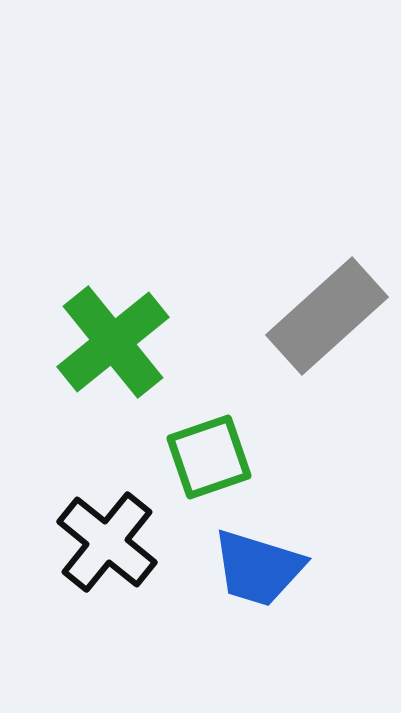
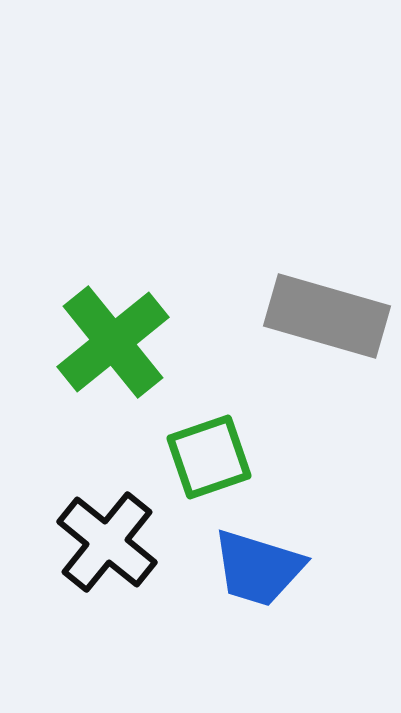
gray rectangle: rotated 58 degrees clockwise
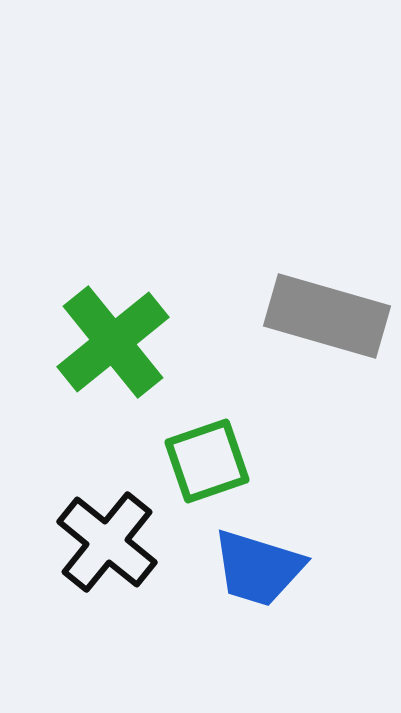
green square: moved 2 px left, 4 px down
